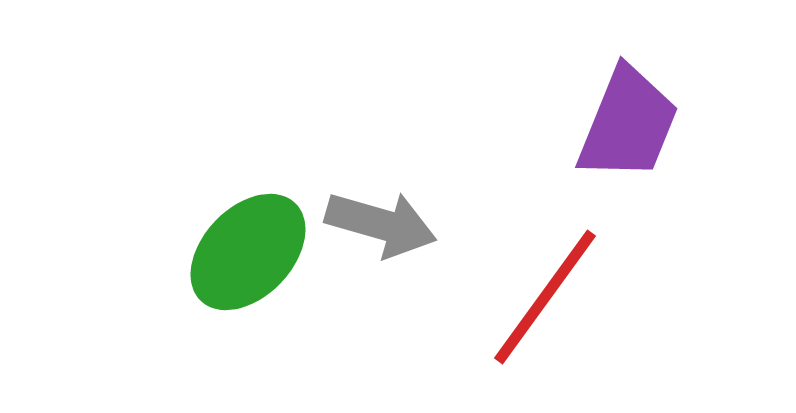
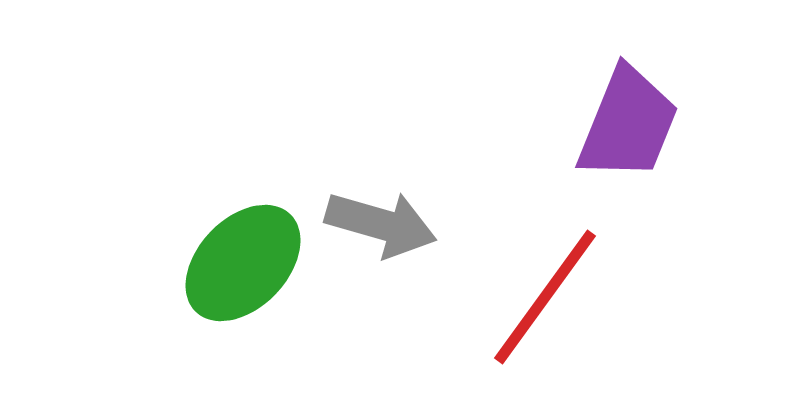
green ellipse: moved 5 px left, 11 px down
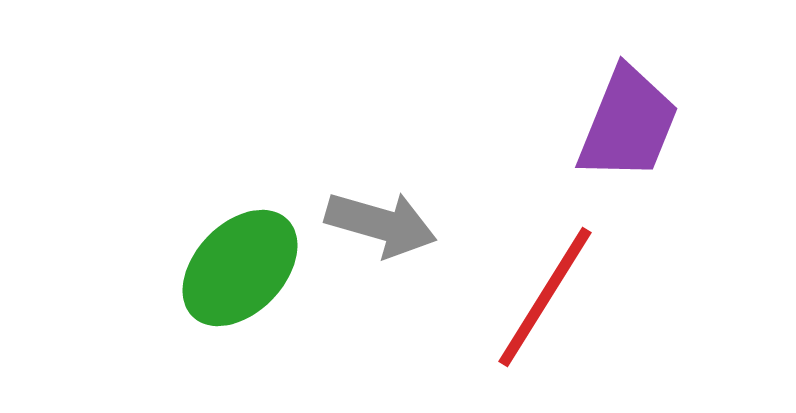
green ellipse: moved 3 px left, 5 px down
red line: rotated 4 degrees counterclockwise
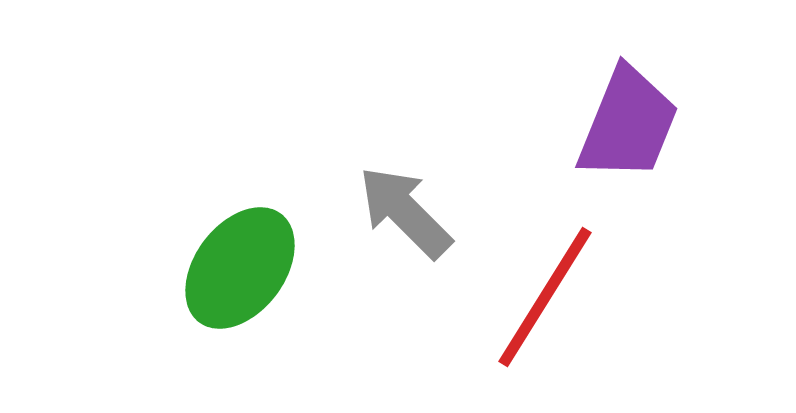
gray arrow: moved 24 px right, 12 px up; rotated 151 degrees counterclockwise
green ellipse: rotated 7 degrees counterclockwise
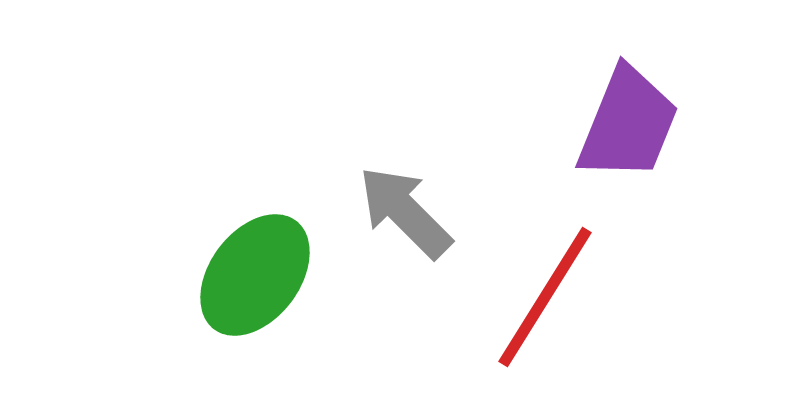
green ellipse: moved 15 px right, 7 px down
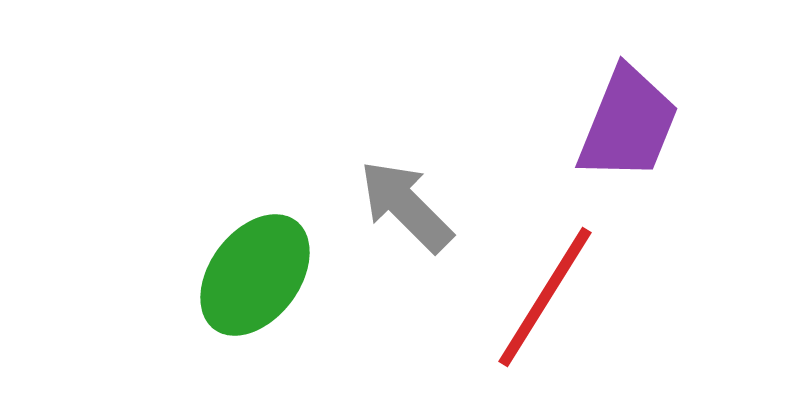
gray arrow: moved 1 px right, 6 px up
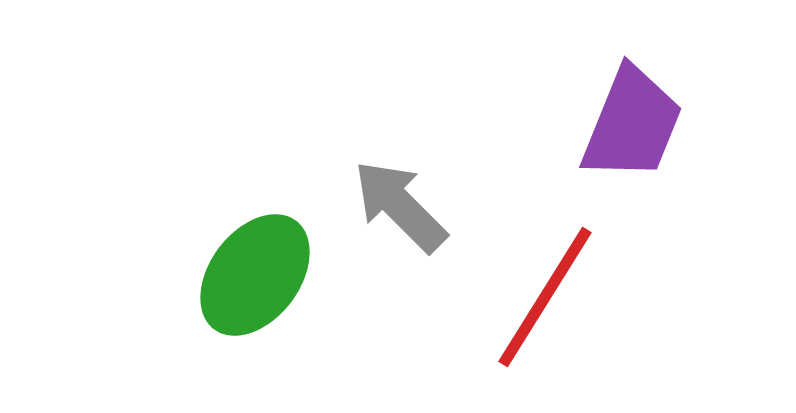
purple trapezoid: moved 4 px right
gray arrow: moved 6 px left
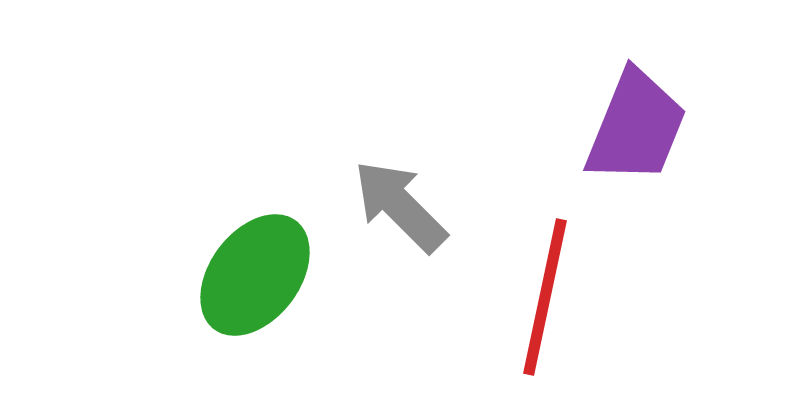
purple trapezoid: moved 4 px right, 3 px down
red line: rotated 20 degrees counterclockwise
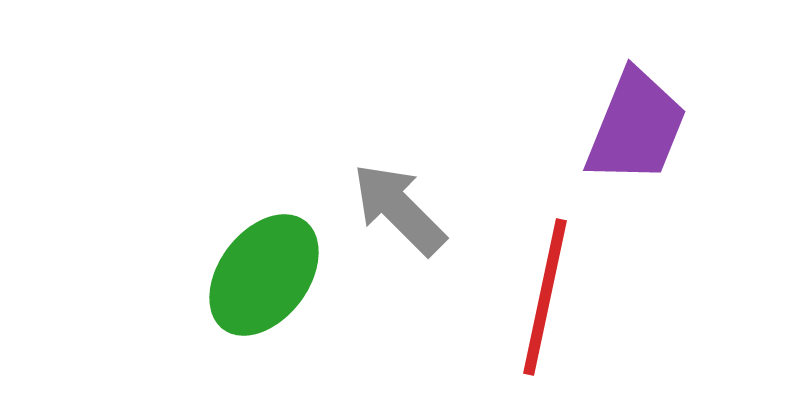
gray arrow: moved 1 px left, 3 px down
green ellipse: moved 9 px right
